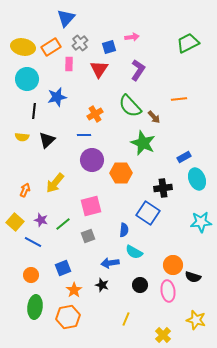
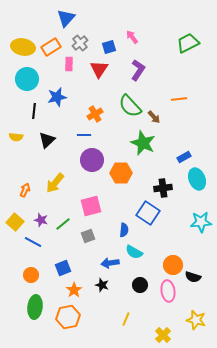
pink arrow at (132, 37): rotated 120 degrees counterclockwise
yellow semicircle at (22, 137): moved 6 px left
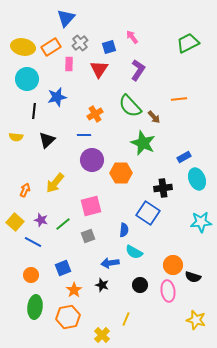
yellow cross at (163, 335): moved 61 px left
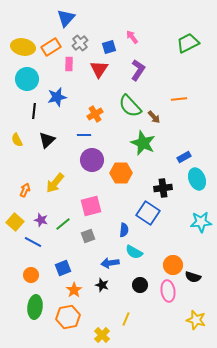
yellow semicircle at (16, 137): moved 1 px right, 3 px down; rotated 56 degrees clockwise
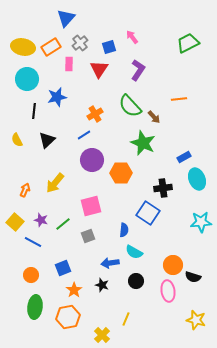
blue line at (84, 135): rotated 32 degrees counterclockwise
black circle at (140, 285): moved 4 px left, 4 px up
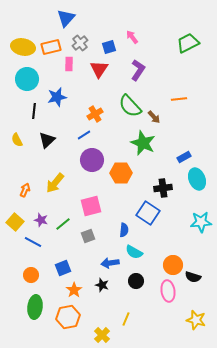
orange rectangle at (51, 47): rotated 18 degrees clockwise
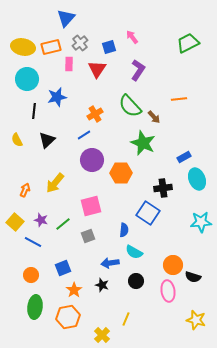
red triangle at (99, 69): moved 2 px left
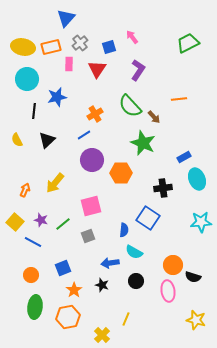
blue square at (148, 213): moved 5 px down
